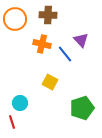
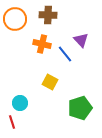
green pentagon: moved 2 px left
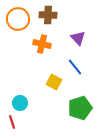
orange circle: moved 3 px right
purple triangle: moved 3 px left, 2 px up
blue line: moved 10 px right, 13 px down
yellow square: moved 4 px right
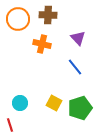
yellow square: moved 21 px down
red line: moved 2 px left, 3 px down
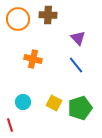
orange cross: moved 9 px left, 15 px down
blue line: moved 1 px right, 2 px up
cyan circle: moved 3 px right, 1 px up
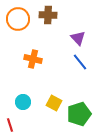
blue line: moved 4 px right, 3 px up
green pentagon: moved 1 px left, 6 px down
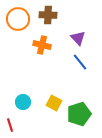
orange cross: moved 9 px right, 14 px up
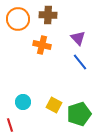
yellow square: moved 2 px down
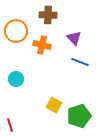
orange circle: moved 2 px left, 12 px down
purple triangle: moved 4 px left
blue line: rotated 30 degrees counterclockwise
cyan circle: moved 7 px left, 23 px up
green pentagon: moved 2 px down
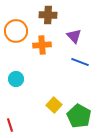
purple triangle: moved 2 px up
orange cross: rotated 18 degrees counterclockwise
yellow square: rotated 14 degrees clockwise
green pentagon: rotated 25 degrees counterclockwise
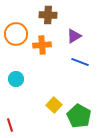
orange circle: moved 3 px down
purple triangle: rotated 42 degrees clockwise
